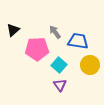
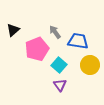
pink pentagon: rotated 20 degrees counterclockwise
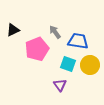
black triangle: rotated 16 degrees clockwise
cyan square: moved 9 px right, 1 px up; rotated 21 degrees counterclockwise
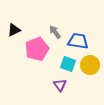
black triangle: moved 1 px right
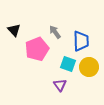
black triangle: rotated 48 degrees counterclockwise
blue trapezoid: moved 3 px right; rotated 80 degrees clockwise
yellow circle: moved 1 px left, 2 px down
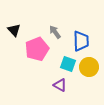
purple triangle: rotated 24 degrees counterclockwise
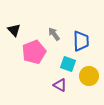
gray arrow: moved 1 px left, 2 px down
pink pentagon: moved 3 px left, 3 px down
yellow circle: moved 9 px down
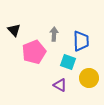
gray arrow: rotated 40 degrees clockwise
cyan square: moved 2 px up
yellow circle: moved 2 px down
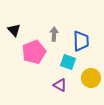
yellow circle: moved 2 px right
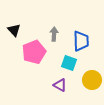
cyan square: moved 1 px right, 1 px down
yellow circle: moved 1 px right, 2 px down
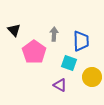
pink pentagon: rotated 15 degrees counterclockwise
yellow circle: moved 3 px up
